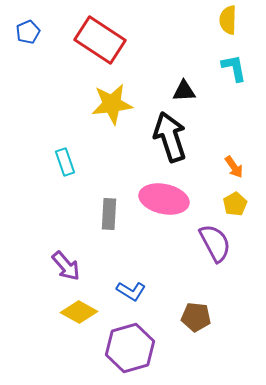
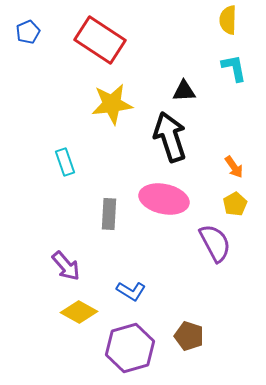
brown pentagon: moved 7 px left, 19 px down; rotated 12 degrees clockwise
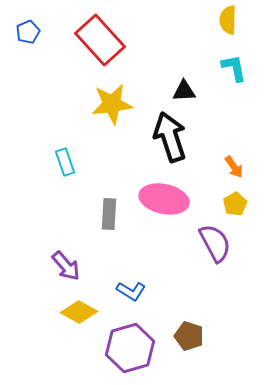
red rectangle: rotated 15 degrees clockwise
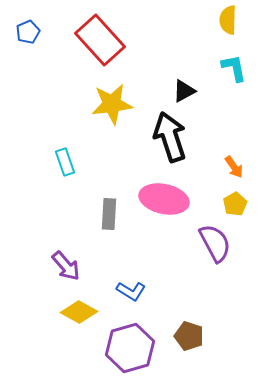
black triangle: rotated 25 degrees counterclockwise
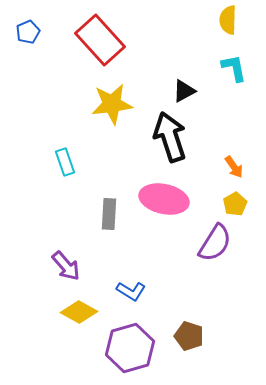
purple semicircle: rotated 60 degrees clockwise
